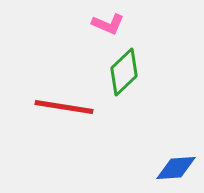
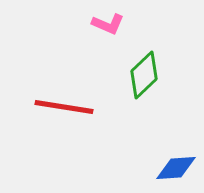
green diamond: moved 20 px right, 3 px down
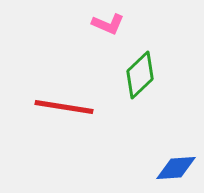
green diamond: moved 4 px left
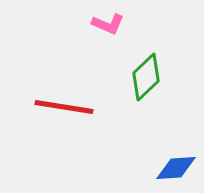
green diamond: moved 6 px right, 2 px down
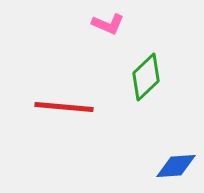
red line: rotated 4 degrees counterclockwise
blue diamond: moved 2 px up
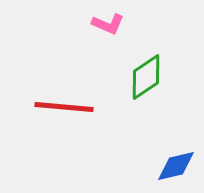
green diamond: rotated 9 degrees clockwise
blue diamond: rotated 9 degrees counterclockwise
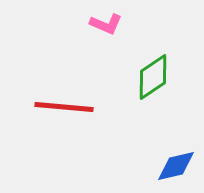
pink L-shape: moved 2 px left
green diamond: moved 7 px right
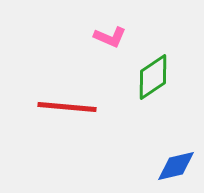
pink L-shape: moved 4 px right, 13 px down
red line: moved 3 px right
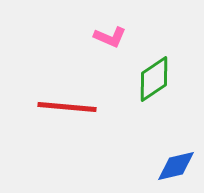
green diamond: moved 1 px right, 2 px down
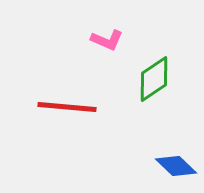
pink L-shape: moved 3 px left, 3 px down
blue diamond: rotated 57 degrees clockwise
